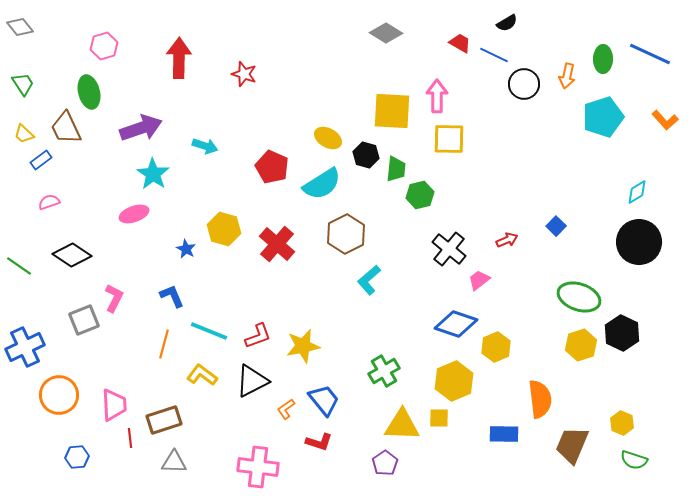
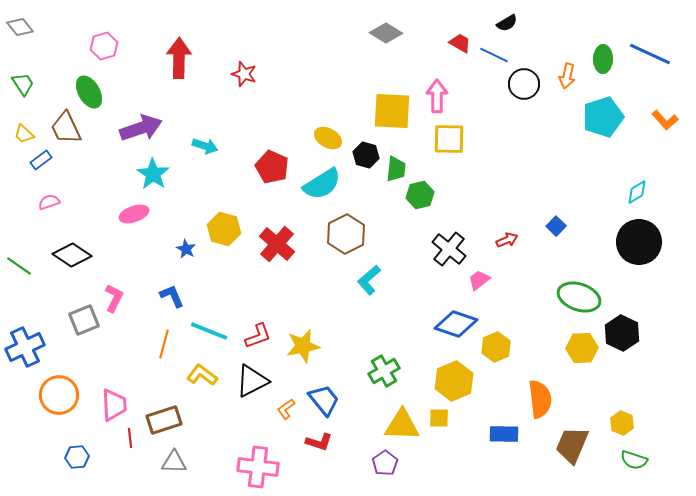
green ellipse at (89, 92): rotated 16 degrees counterclockwise
yellow hexagon at (581, 345): moved 1 px right, 3 px down; rotated 16 degrees clockwise
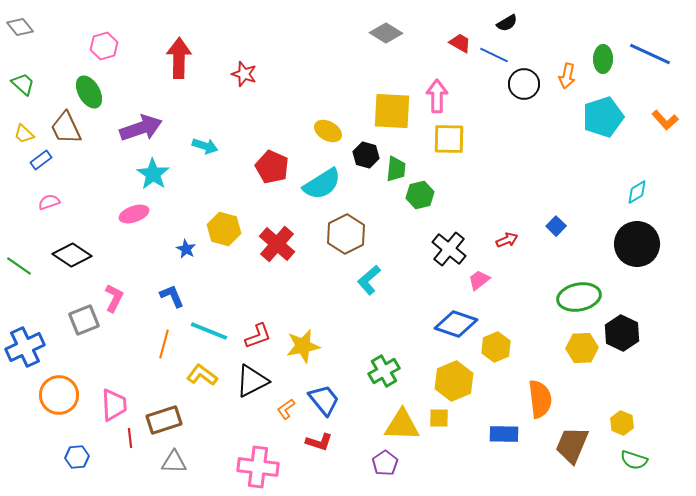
green trapezoid at (23, 84): rotated 15 degrees counterclockwise
yellow ellipse at (328, 138): moved 7 px up
black circle at (639, 242): moved 2 px left, 2 px down
green ellipse at (579, 297): rotated 30 degrees counterclockwise
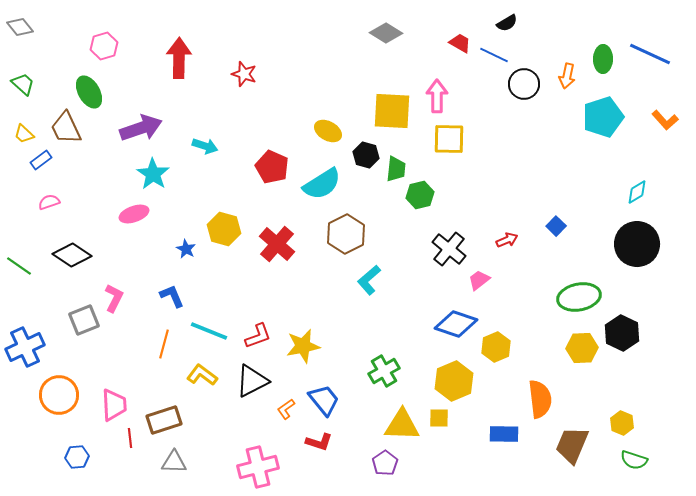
pink cross at (258, 467): rotated 21 degrees counterclockwise
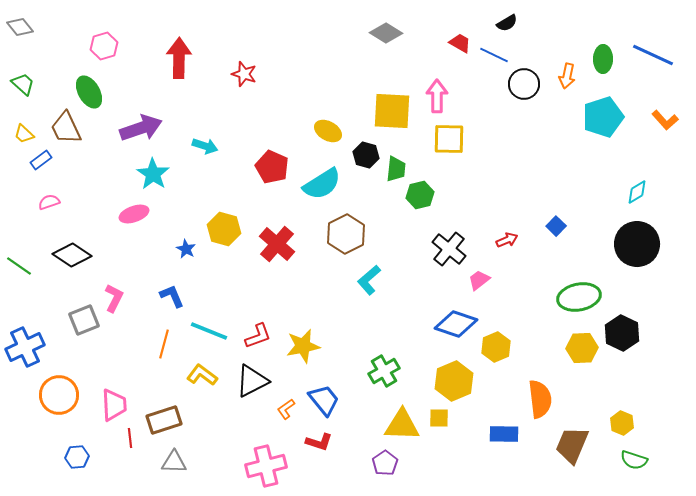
blue line at (650, 54): moved 3 px right, 1 px down
pink cross at (258, 467): moved 8 px right, 1 px up
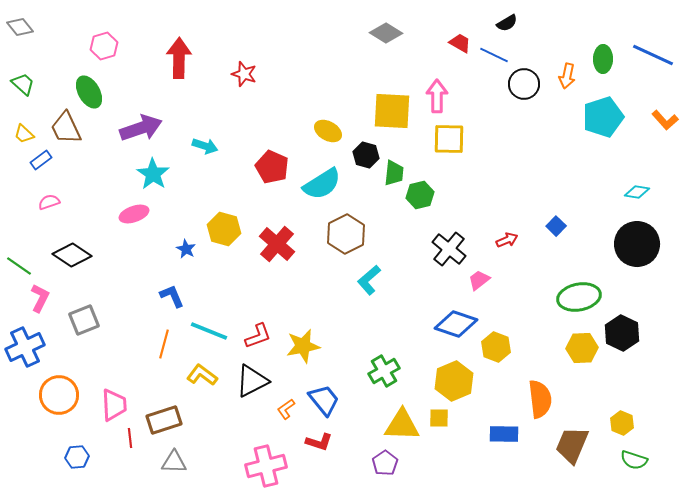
green trapezoid at (396, 169): moved 2 px left, 4 px down
cyan diamond at (637, 192): rotated 40 degrees clockwise
pink L-shape at (114, 298): moved 74 px left
yellow hexagon at (496, 347): rotated 16 degrees counterclockwise
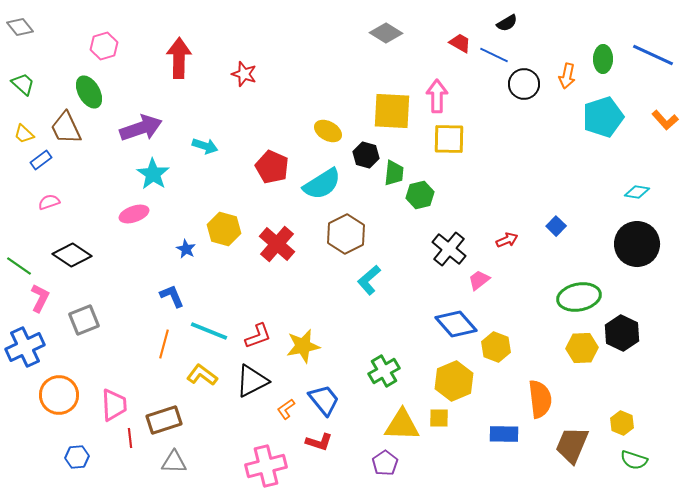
blue diamond at (456, 324): rotated 30 degrees clockwise
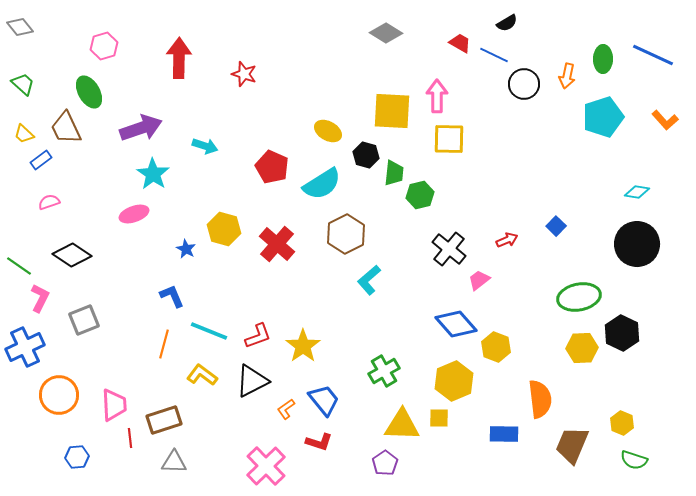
yellow star at (303, 346): rotated 24 degrees counterclockwise
pink cross at (266, 466): rotated 30 degrees counterclockwise
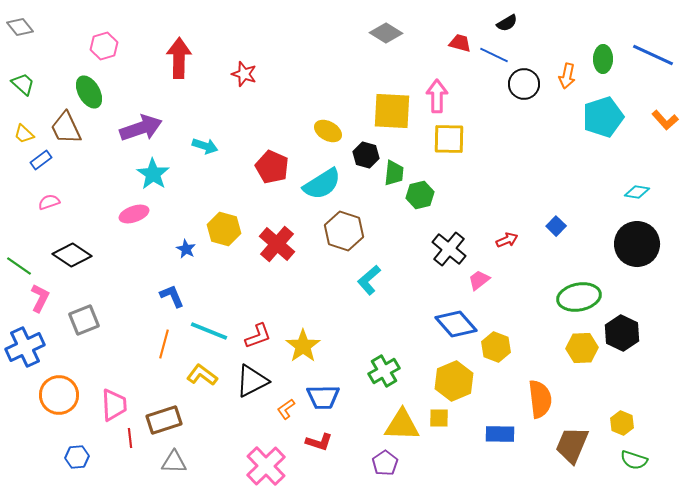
red trapezoid at (460, 43): rotated 15 degrees counterclockwise
brown hexagon at (346, 234): moved 2 px left, 3 px up; rotated 15 degrees counterclockwise
blue trapezoid at (324, 400): moved 1 px left, 3 px up; rotated 128 degrees clockwise
blue rectangle at (504, 434): moved 4 px left
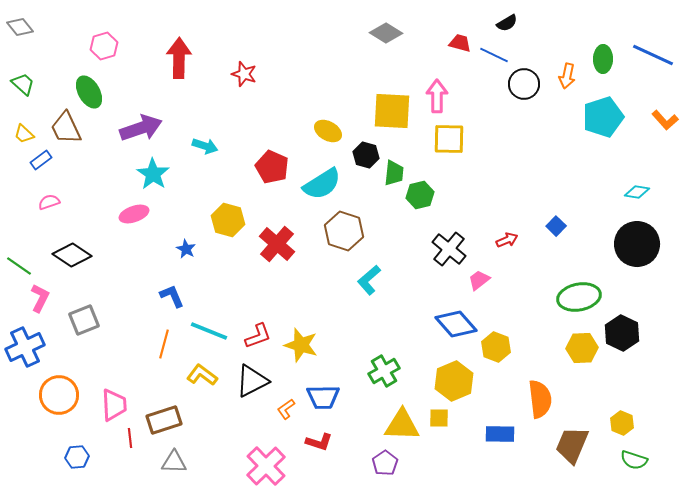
yellow hexagon at (224, 229): moved 4 px right, 9 px up
yellow star at (303, 346): moved 2 px left, 1 px up; rotated 20 degrees counterclockwise
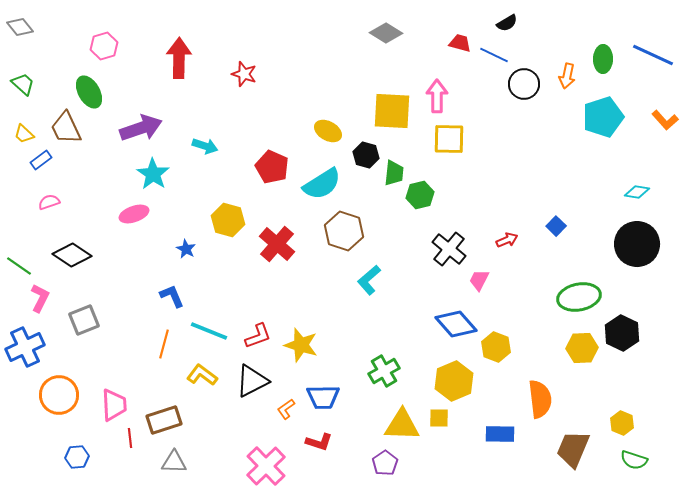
pink trapezoid at (479, 280): rotated 25 degrees counterclockwise
brown trapezoid at (572, 445): moved 1 px right, 4 px down
